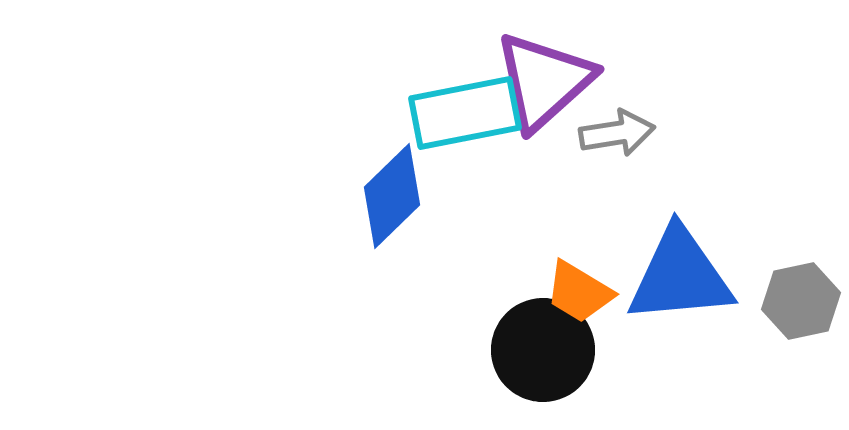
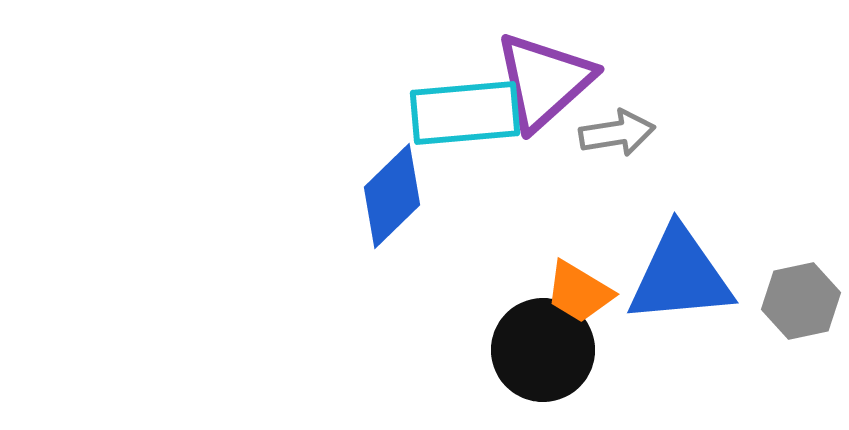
cyan rectangle: rotated 6 degrees clockwise
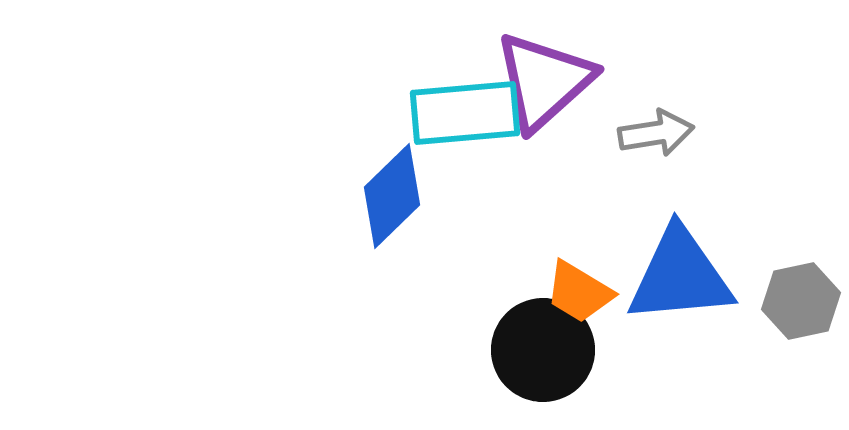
gray arrow: moved 39 px right
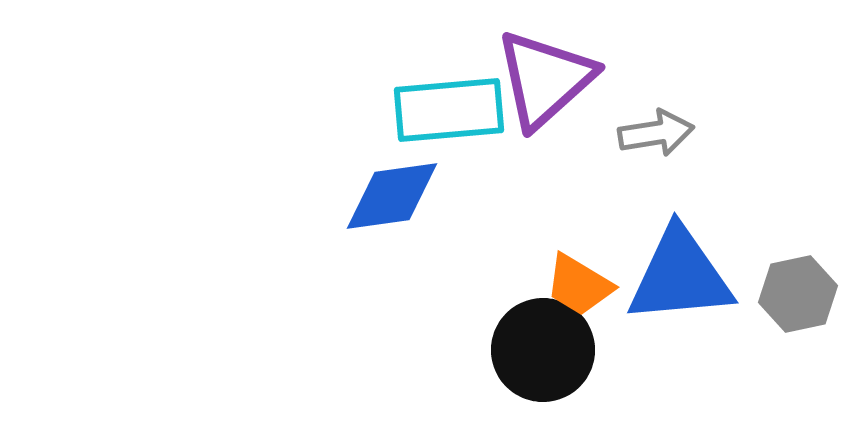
purple triangle: moved 1 px right, 2 px up
cyan rectangle: moved 16 px left, 3 px up
blue diamond: rotated 36 degrees clockwise
orange trapezoid: moved 7 px up
gray hexagon: moved 3 px left, 7 px up
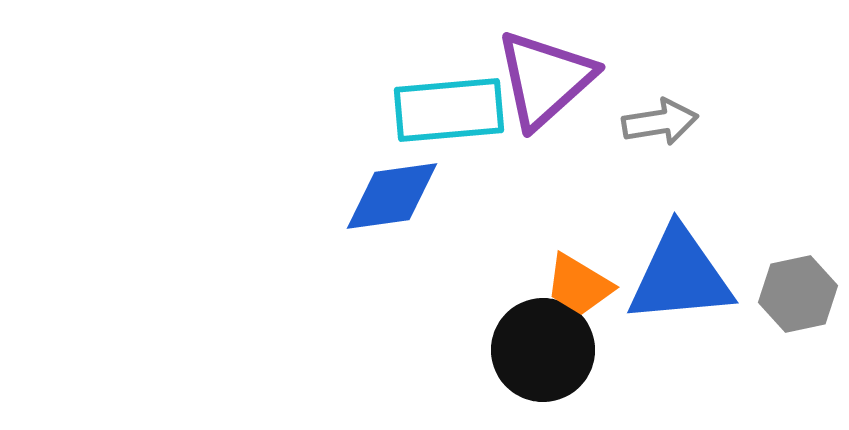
gray arrow: moved 4 px right, 11 px up
